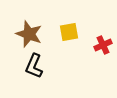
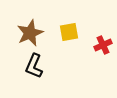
brown star: moved 1 px right, 1 px up; rotated 28 degrees clockwise
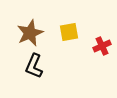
red cross: moved 1 px left, 1 px down
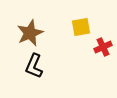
yellow square: moved 12 px right, 5 px up
red cross: moved 1 px right, 1 px down
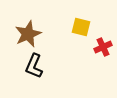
yellow square: rotated 24 degrees clockwise
brown star: moved 2 px left, 1 px down
